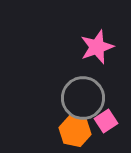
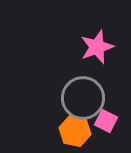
pink square: rotated 30 degrees counterclockwise
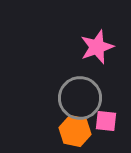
gray circle: moved 3 px left
pink square: rotated 20 degrees counterclockwise
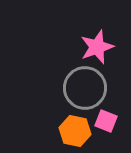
gray circle: moved 5 px right, 10 px up
pink square: rotated 15 degrees clockwise
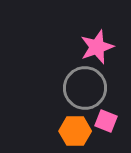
orange hexagon: rotated 12 degrees counterclockwise
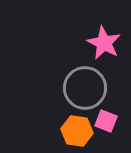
pink star: moved 7 px right, 4 px up; rotated 24 degrees counterclockwise
orange hexagon: moved 2 px right; rotated 8 degrees clockwise
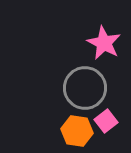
pink square: rotated 30 degrees clockwise
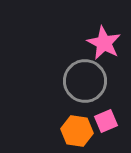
gray circle: moved 7 px up
pink square: rotated 15 degrees clockwise
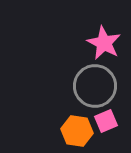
gray circle: moved 10 px right, 5 px down
